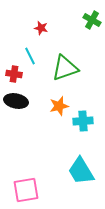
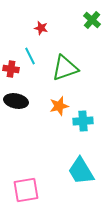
green cross: rotated 12 degrees clockwise
red cross: moved 3 px left, 5 px up
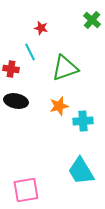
cyan line: moved 4 px up
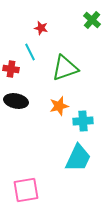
cyan trapezoid: moved 3 px left, 13 px up; rotated 124 degrees counterclockwise
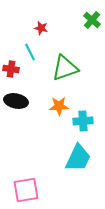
orange star: rotated 12 degrees clockwise
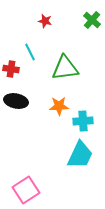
red star: moved 4 px right, 7 px up
green triangle: rotated 12 degrees clockwise
cyan trapezoid: moved 2 px right, 3 px up
pink square: rotated 24 degrees counterclockwise
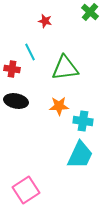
green cross: moved 2 px left, 8 px up
red cross: moved 1 px right
cyan cross: rotated 12 degrees clockwise
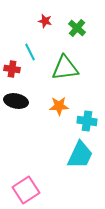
green cross: moved 13 px left, 16 px down
cyan cross: moved 4 px right
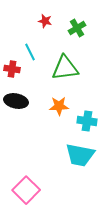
green cross: rotated 18 degrees clockwise
cyan trapezoid: rotated 76 degrees clockwise
pink square: rotated 12 degrees counterclockwise
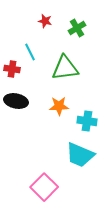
cyan trapezoid: rotated 12 degrees clockwise
pink square: moved 18 px right, 3 px up
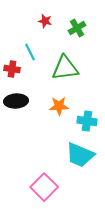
black ellipse: rotated 15 degrees counterclockwise
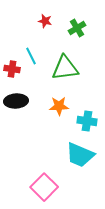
cyan line: moved 1 px right, 4 px down
